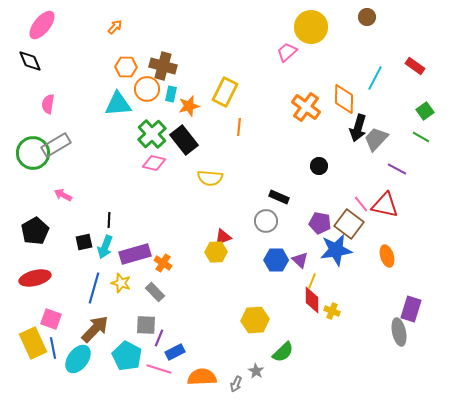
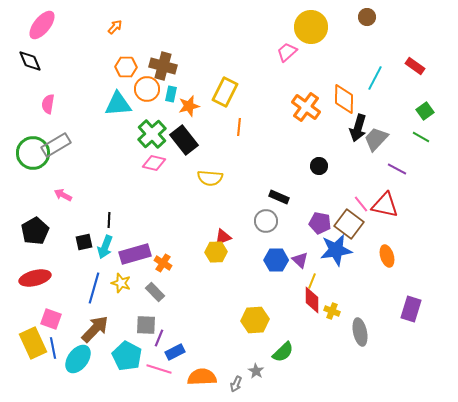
gray ellipse at (399, 332): moved 39 px left
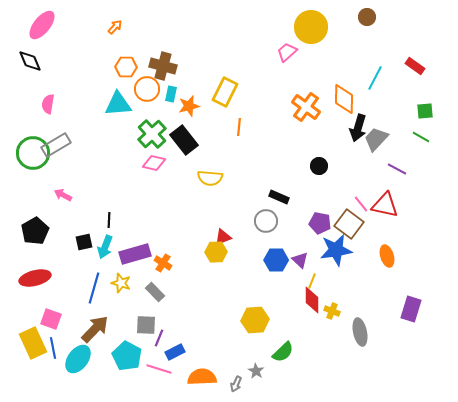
green square at (425, 111): rotated 30 degrees clockwise
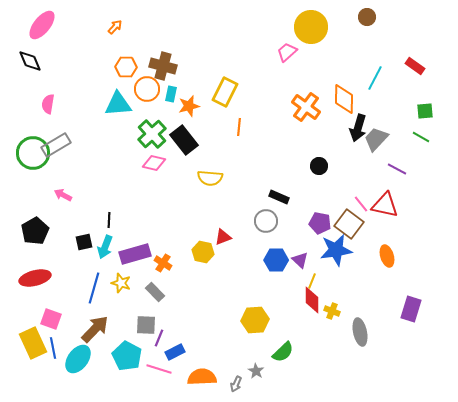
yellow hexagon at (216, 252): moved 13 px left; rotated 15 degrees clockwise
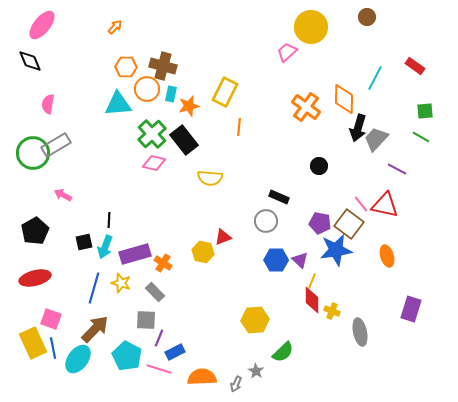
gray square at (146, 325): moved 5 px up
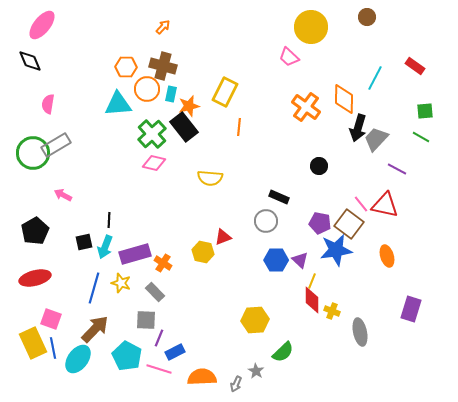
orange arrow at (115, 27): moved 48 px right
pink trapezoid at (287, 52): moved 2 px right, 5 px down; rotated 95 degrees counterclockwise
black rectangle at (184, 140): moved 13 px up
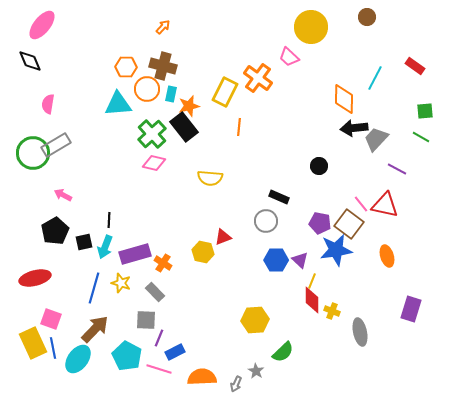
orange cross at (306, 107): moved 48 px left, 29 px up
black arrow at (358, 128): moved 4 px left; rotated 68 degrees clockwise
black pentagon at (35, 231): moved 20 px right
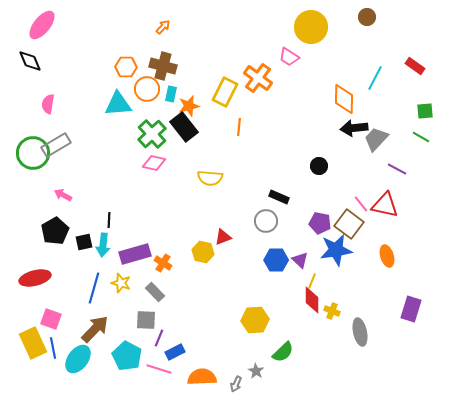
pink trapezoid at (289, 57): rotated 10 degrees counterclockwise
cyan arrow at (105, 247): moved 2 px left, 2 px up; rotated 15 degrees counterclockwise
